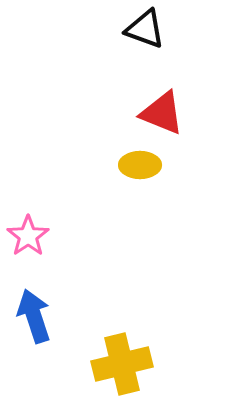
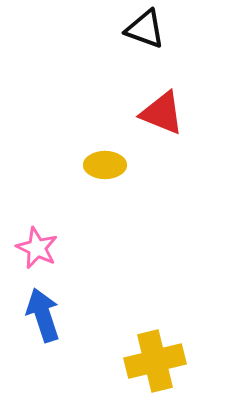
yellow ellipse: moved 35 px left
pink star: moved 9 px right, 12 px down; rotated 12 degrees counterclockwise
blue arrow: moved 9 px right, 1 px up
yellow cross: moved 33 px right, 3 px up
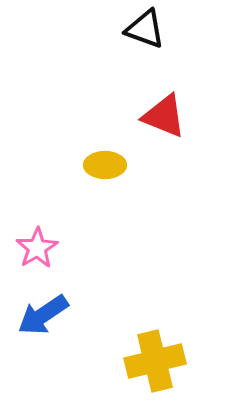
red triangle: moved 2 px right, 3 px down
pink star: rotated 15 degrees clockwise
blue arrow: rotated 106 degrees counterclockwise
